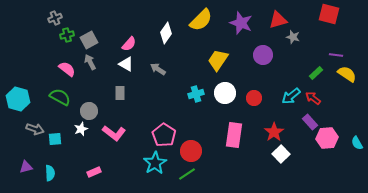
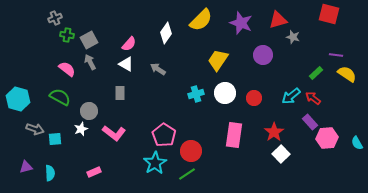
green cross at (67, 35): rotated 24 degrees clockwise
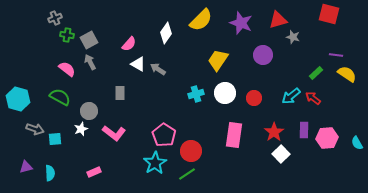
white triangle at (126, 64): moved 12 px right
purple rectangle at (310, 122): moved 6 px left, 8 px down; rotated 42 degrees clockwise
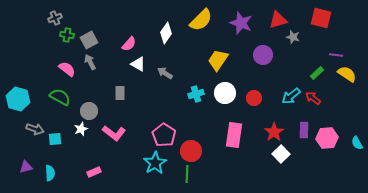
red square at (329, 14): moved 8 px left, 4 px down
gray arrow at (158, 69): moved 7 px right, 4 px down
green rectangle at (316, 73): moved 1 px right
green line at (187, 174): rotated 54 degrees counterclockwise
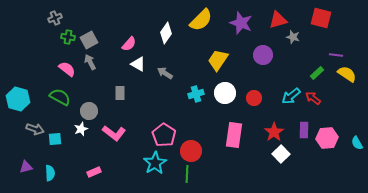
green cross at (67, 35): moved 1 px right, 2 px down
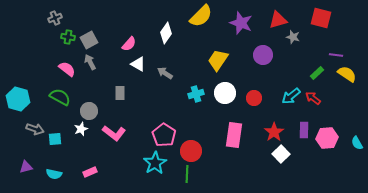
yellow semicircle at (201, 20): moved 4 px up
pink rectangle at (94, 172): moved 4 px left
cyan semicircle at (50, 173): moved 4 px right, 1 px down; rotated 105 degrees clockwise
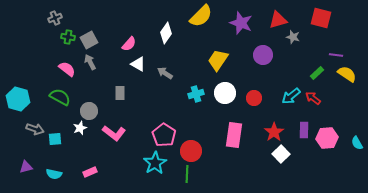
white star at (81, 129): moved 1 px left, 1 px up
